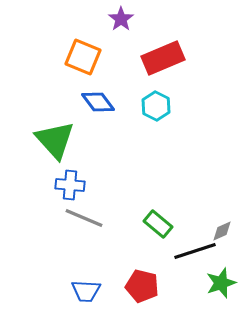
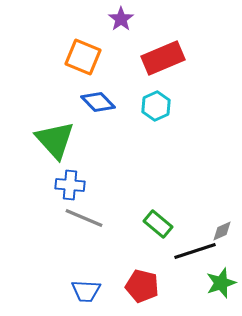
blue diamond: rotated 8 degrees counterclockwise
cyan hexagon: rotated 8 degrees clockwise
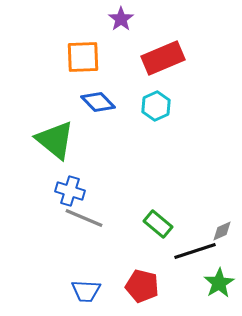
orange square: rotated 24 degrees counterclockwise
green triangle: rotated 9 degrees counterclockwise
blue cross: moved 6 px down; rotated 12 degrees clockwise
green star: moved 2 px left; rotated 12 degrees counterclockwise
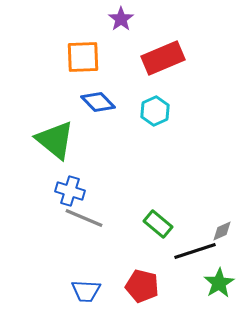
cyan hexagon: moved 1 px left, 5 px down
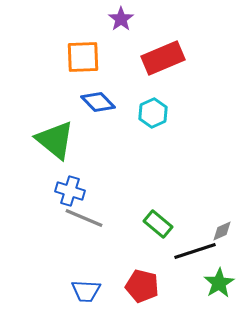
cyan hexagon: moved 2 px left, 2 px down
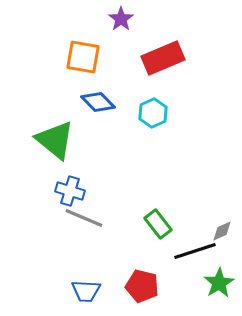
orange square: rotated 12 degrees clockwise
green rectangle: rotated 12 degrees clockwise
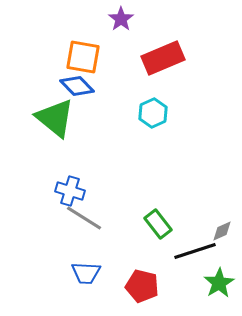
blue diamond: moved 21 px left, 16 px up
green triangle: moved 22 px up
gray line: rotated 9 degrees clockwise
blue trapezoid: moved 18 px up
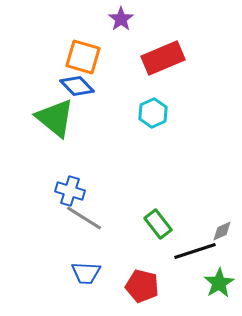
orange square: rotated 6 degrees clockwise
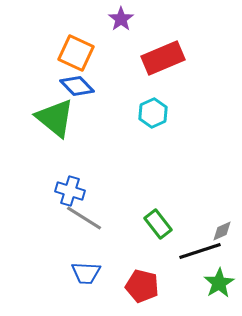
orange square: moved 7 px left, 4 px up; rotated 9 degrees clockwise
black line: moved 5 px right
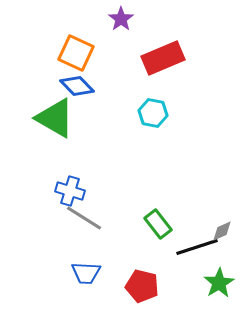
cyan hexagon: rotated 24 degrees counterclockwise
green triangle: rotated 9 degrees counterclockwise
black line: moved 3 px left, 4 px up
